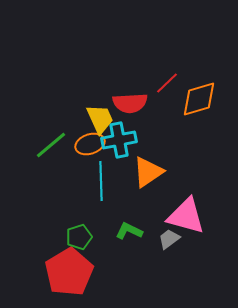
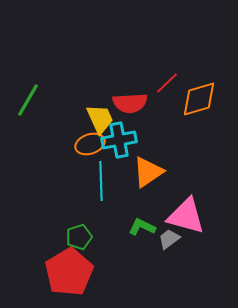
green line: moved 23 px left, 45 px up; rotated 20 degrees counterclockwise
green L-shape: moved 13 px right, 4 px up
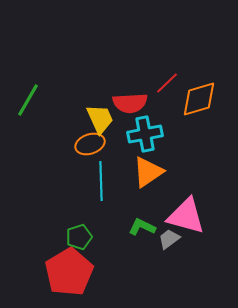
cyan cross: moved 26 px right, 6 px up
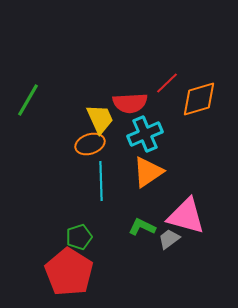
cyan cross: rotated 12 degrees counterclockwise
red pentagon: rotated 9 degrees counterclockwise
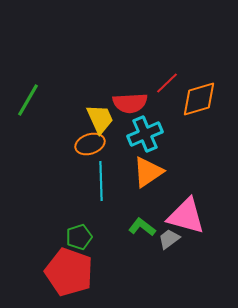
green L-shape: rotated 12 degrees clockwise
red pentagon: rotated 12 degrees counterclockwise
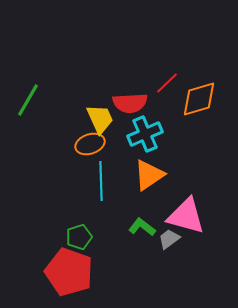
orange triangle: moved 1 px right, 3 px down
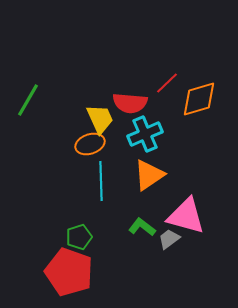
red semicircle: rotated 8 degrees clockwise
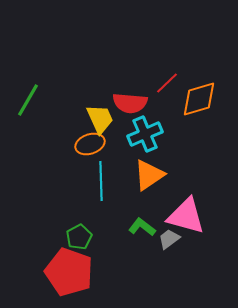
green pentagon: rotated 10 degrees counterclockwise
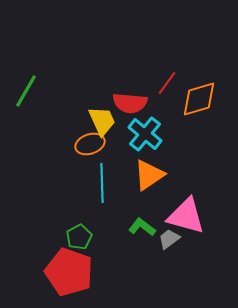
red line: rotated 10 degrees counterclockwise
green line: moved 2 px left, 9 px up
yellow trapezoid: moved 2 px right, 2 px down
cyan cross: rotated 28 degrees counterclockwise
cyan line: moved 1 px right, 2 px down
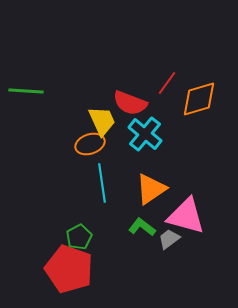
green line: rotated 64 degrees clockwise
red semicircle: rotated 16 degrees clockwise
orange triangle: moved 2 px right, 14 px down
cyan line: rotated 6 degrees counterclockwise
red pentagon: moved 3 px up
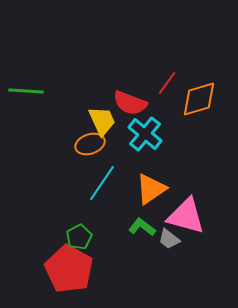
cyan line: rotated 42 degrees clockwise
gray trapezoid: rotated 105 degrees counterclockwise
red pentagon: rotated 9 degrees clockwise
